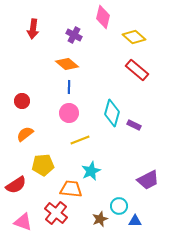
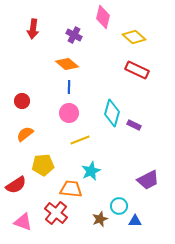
red rectangle: rotated 15 degrees counterclockwise
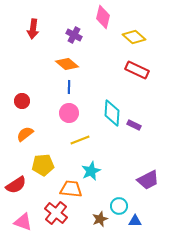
cyan diamond: rotated 12 degrees counterclockwise
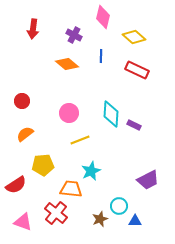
blue line: moved 32 px right, 31 px up
cyan diamond: moved 1 px left, 1 px down
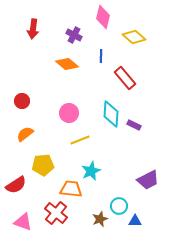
red rectangle: moved 12 px left, 8 px down; rotated 25 degrees clockwise
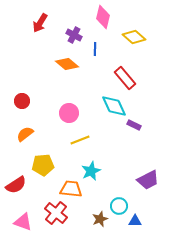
red arrow: moved 7 px right, 6 px up; rotated 24 degrees clockwise
blue line: moved 6 px left, 7 px up
cyan diamond: moved 3 px right, 8 px up; rotated 28 degrees counterclockwise
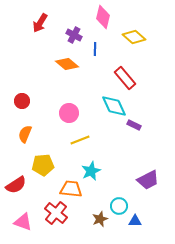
orange semicircle: rotated 30 degrees counterclockwise
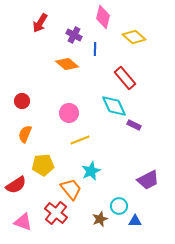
orange trapezoid: rotated 45 degrees clockwise
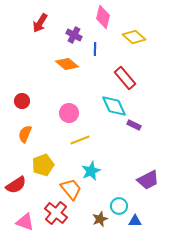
yellow pentagon: rotated 15 degrees counterclockwise
pink triangle: moved 2 px right
